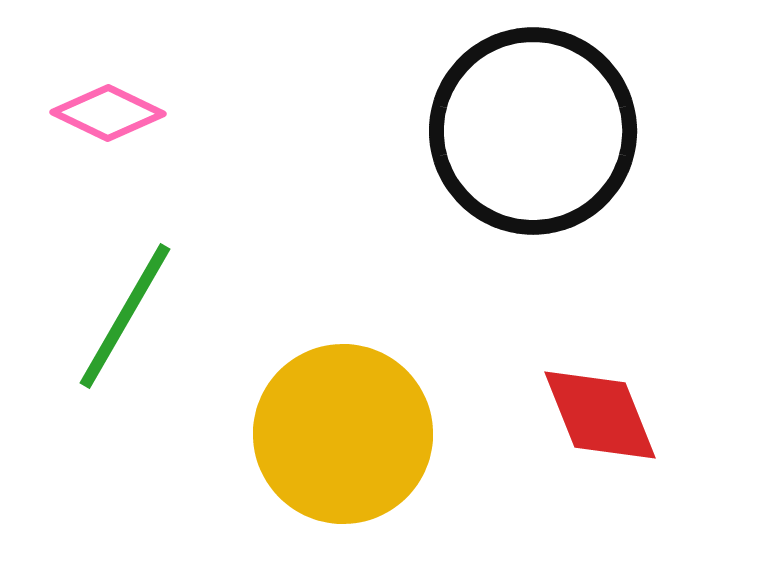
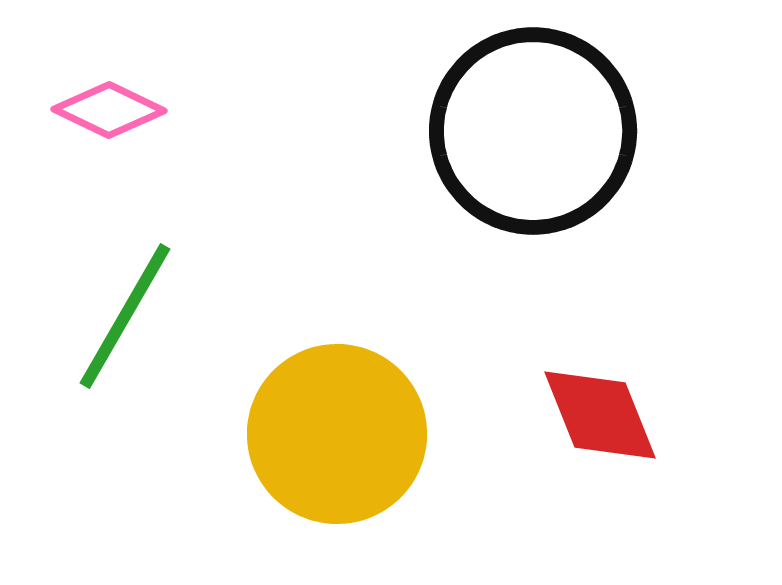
pink diamond: moved 1 px right, 3 px up
yellow circle: moved 6 px left
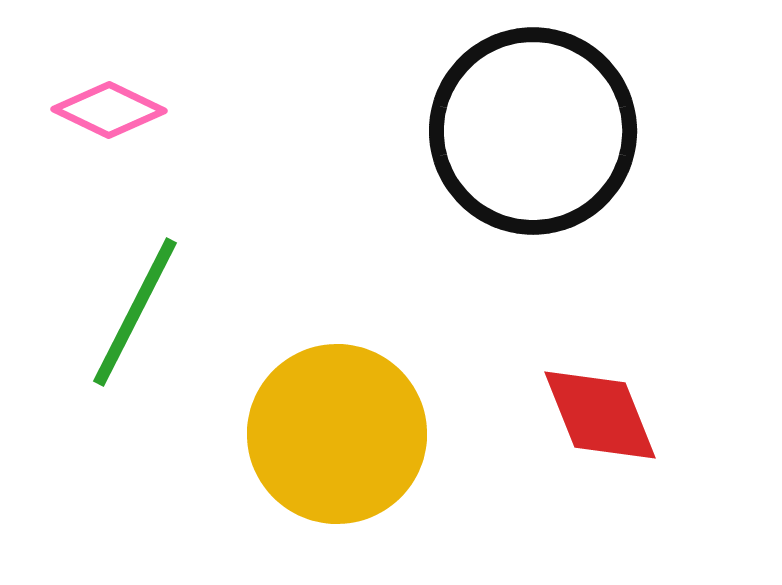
green line: moved 10 px right, 4 px up; rotated 3 degrees counterclockwise
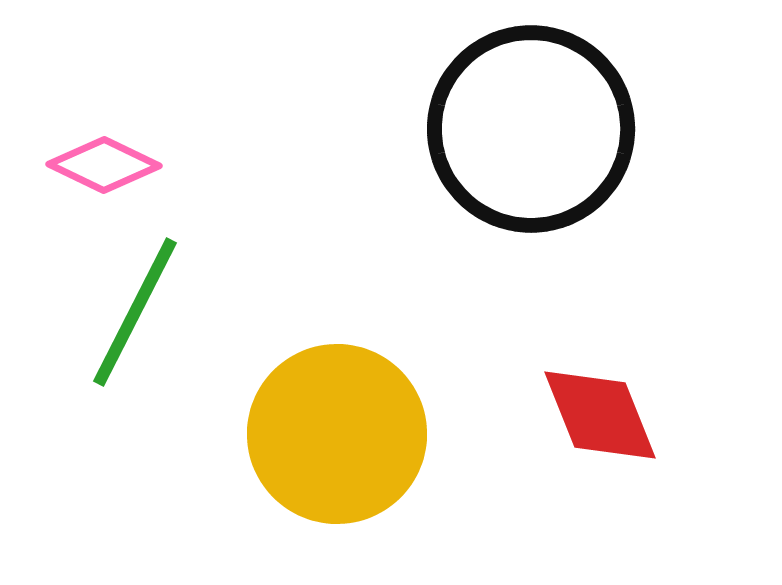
pink diamond: moved 5 px left, 55 px down
black circle: moved 2 px left, 2 px up
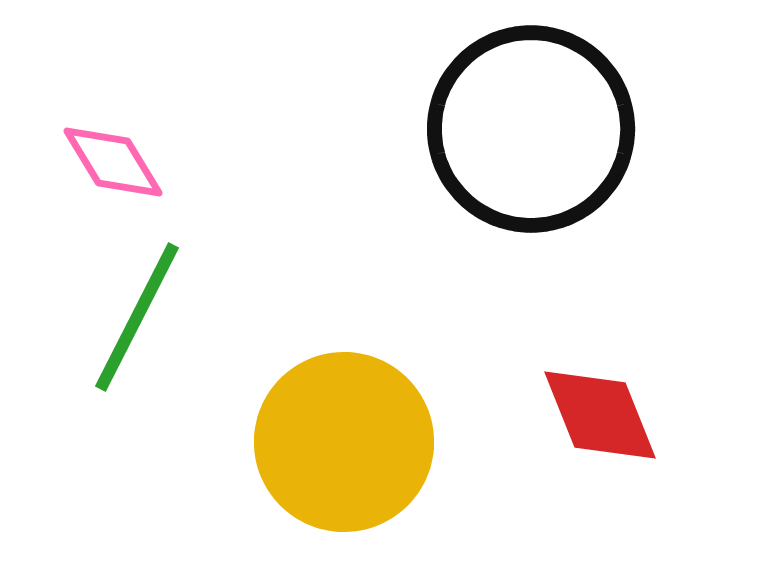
pink diamond: moved 9 px right, 3 px up; rotated 33 degrees clockwise
green line: moved 2 px right, 5 px down
yellow circle: moved 7 px right, 8 px down
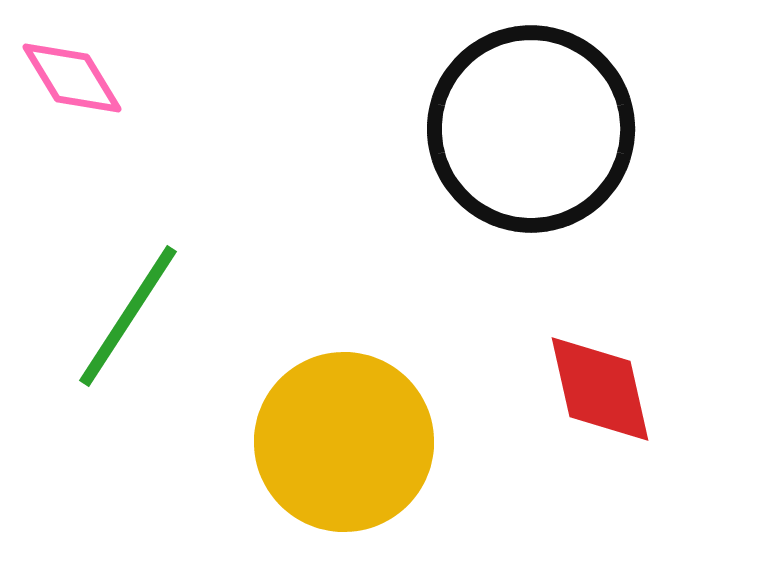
pink diamond: moved 41 px left, 84 px up
green line: moved 9 px left, 1 px up; rotated 6 degrees clockwise
red diamond: moved 26 px up; rotated 9 degrees clockwise
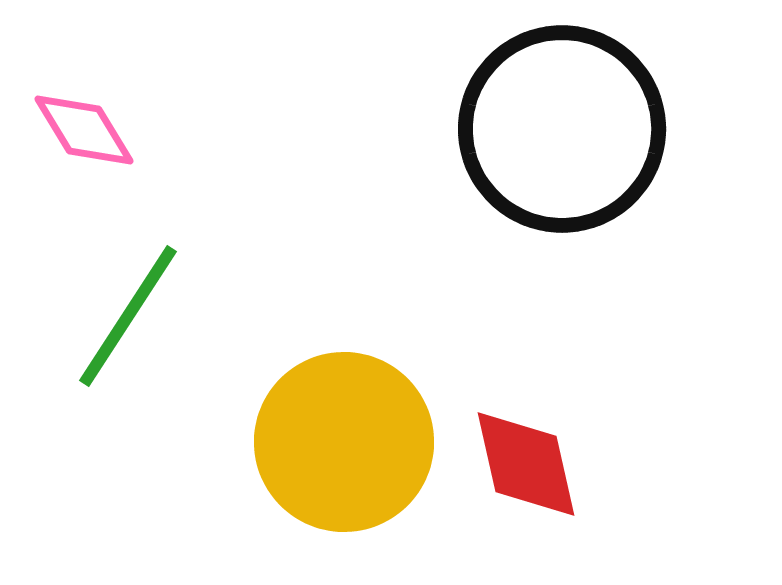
pink diamond: moved 12 px right, 52 px down
black circle: moved 31 px right
red diamond: moved 74 px left, 75 px down
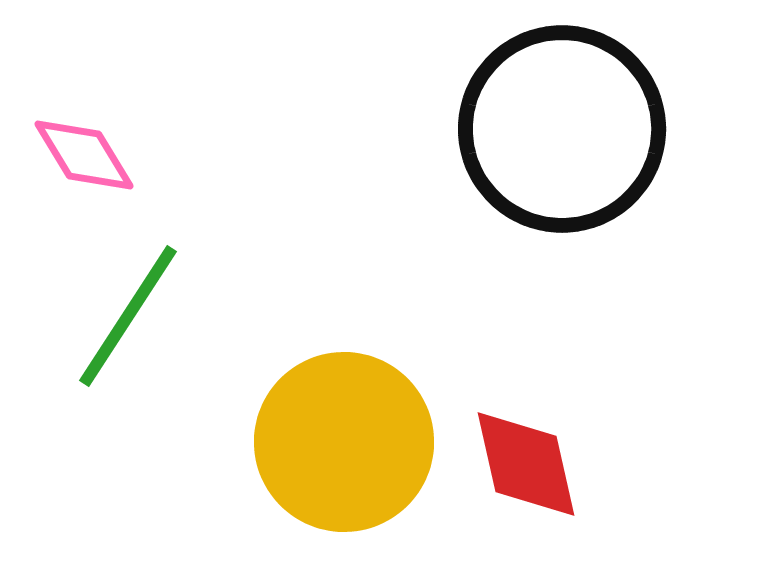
pink diamond: moved 25 px down
